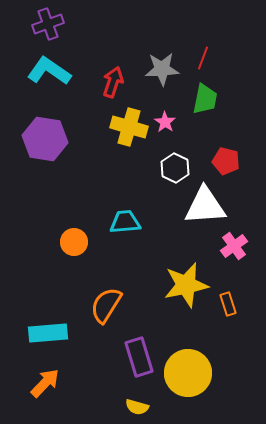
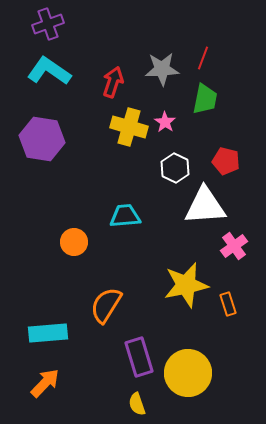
purple hexagon: moved 3 px left
cyan trapezoid: moved 6 px up
yellow semicircle: moved 3 px up; rotated 55 degrees clockwise
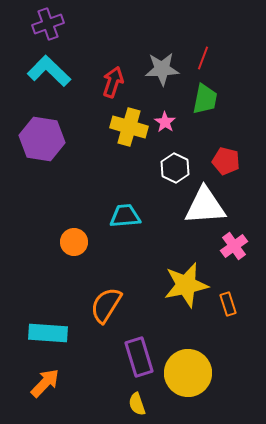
cyan L-shape: rotated 9 degrees clockwise
cyan rectangle: rotated 9 degrees clockwise
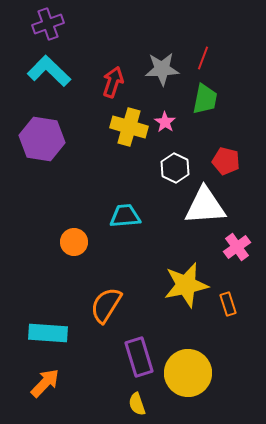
pink cross: moved 3 px right, 1 px down
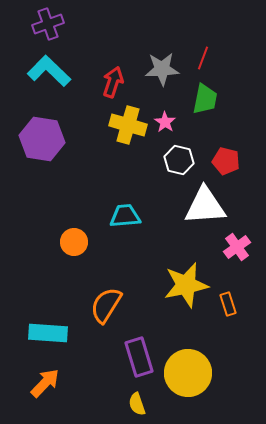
yellow cross: moved 1 px left, 2 px up
white hexagon: moved 4 px right, 8 px up; rotated 12 degrees counterclockwise
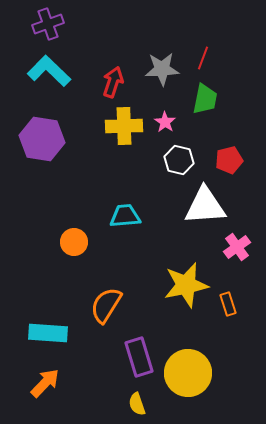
yellow cross: moved 4 px left, 1 px down; rotated 18 degrees counterclockwise
red pentagon: moved 3 px right, 1 px up; rotated 28 degrees counterclockwise
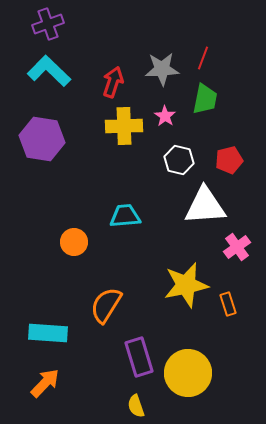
pink star: moved 6 px up
yellow semicircle: moved 1 px left, 2 px down
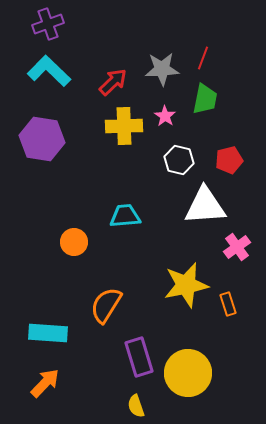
red arrow: rotated 28 degrees clockwise
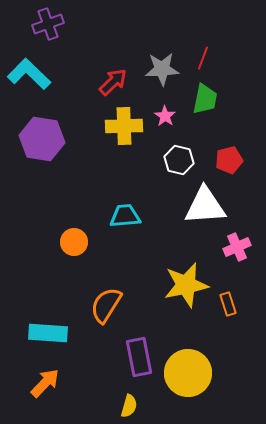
cyan L-shape: moved 20 px left, 3 px down
pink cross: rotated 12 degrees clockwise
purple rectangle: rotated 6 degrees clockwise
yellow semicircle: moved 7 px left; rotated 145 degrees counterclockwise
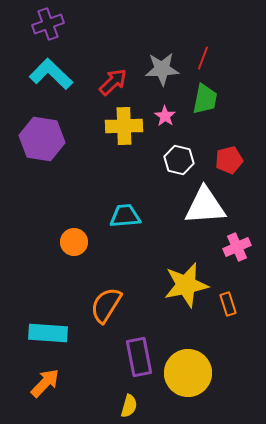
cyan L-shape: moved 22 px right
